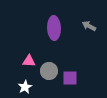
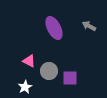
purple ellipse: rotated 25 degrees counterclockwise
pink triangle: rotated 24 degrees clockwise
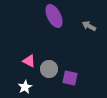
purple ellipse: moved 12 px up
gray circle: moved 2 px up
purple square: rotated 14 degrees clockwise
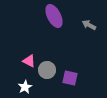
gray arrow: moved 1 px up
gray circle: moved 2 px left, 1 px down
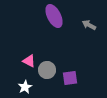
purple square: rotated 21 degrees counterclockwise
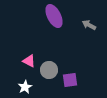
gray circle: moved 2 px right
purple square: moved 2 px down
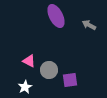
purple ellipse: moved 2 px right
